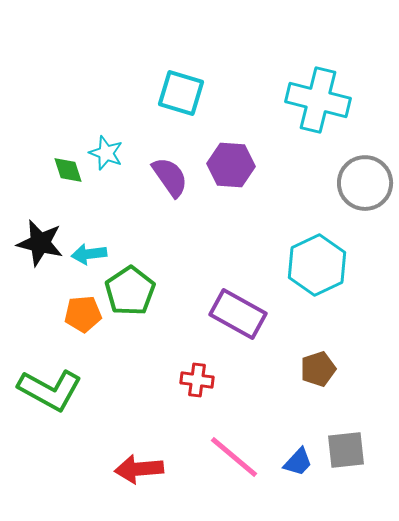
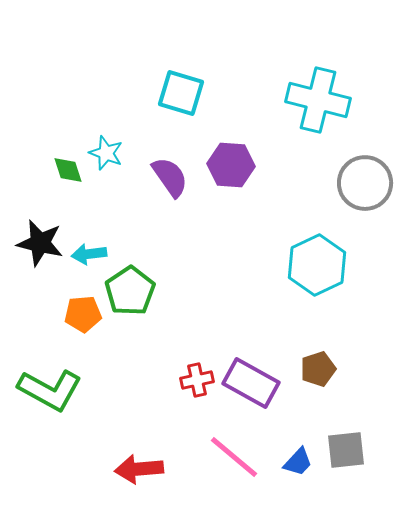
purple rectangle: moved 13 px right, 69 px down
red cross: rotated 20 degrees counterclockwise
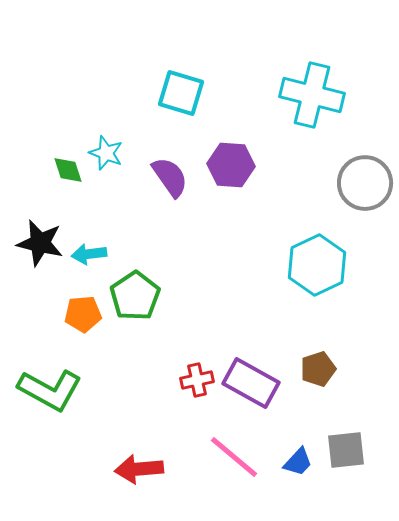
cyan cross: moved 6 px left, 5 px up
green pentagon: moved 5 px right, 5 px down
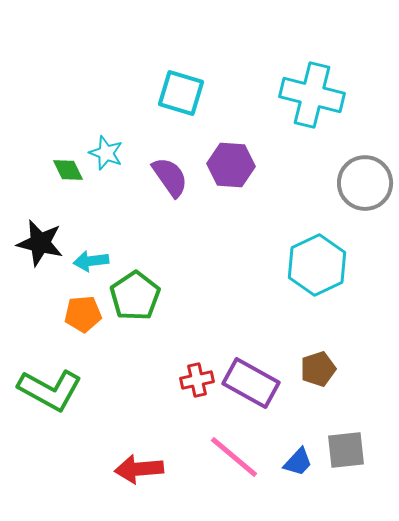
green diamond: rotated 8 degrees counterclockwise
cyan arrow: moved 2 px right, 7 px down
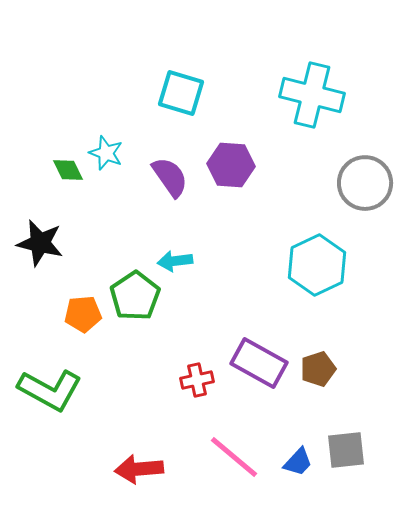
cyan arrow: moved 84 px right
purple rectangle: moved 8 px right, 20 px up
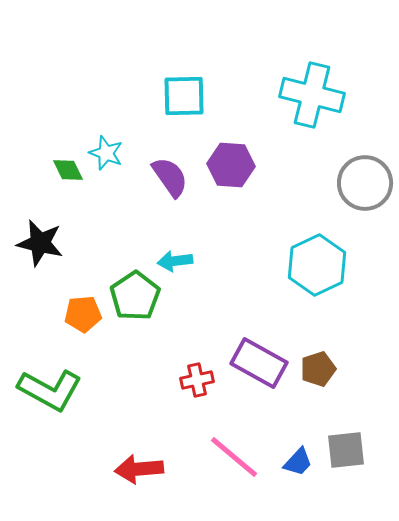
cyan square: moved 3 px right, 3 px down; rotated 18 degrees counterclockwise
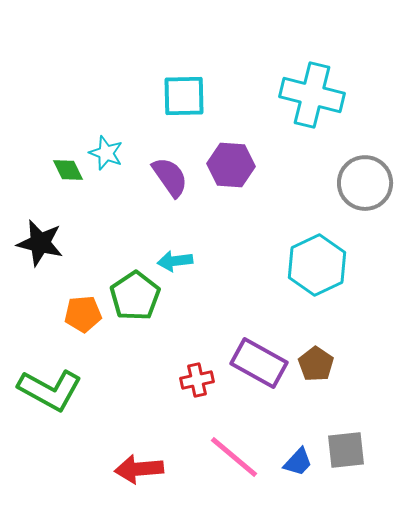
brown pentagon: moved 2 px left, 5 px up; rotated 20 degrees counterclockwise
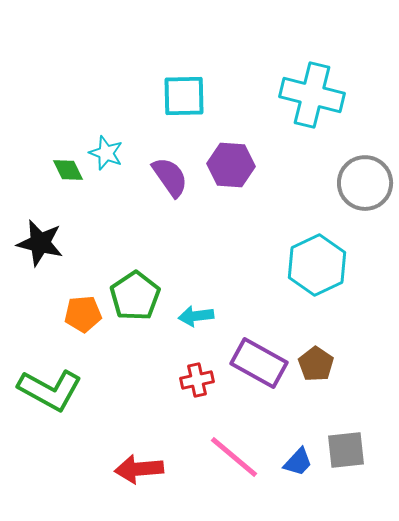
cyan arrow: moved 21 px right, 55 px down
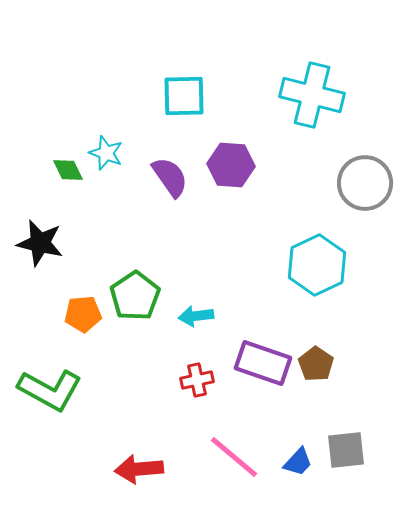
purple rectangle: moved 4 px right; rotated 10 degrees counterclockwise
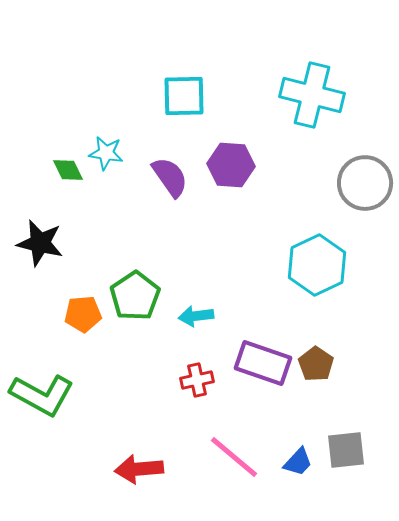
cyan star: rotated 12 degrees counterclockwise
green L-shape: moved 8 px left, 5 px down
